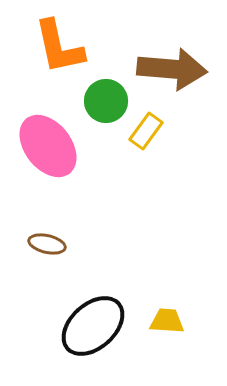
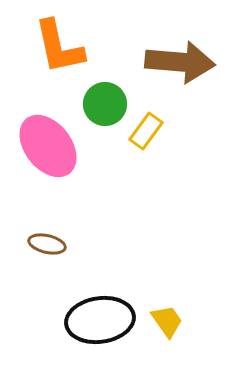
brown arrow: moved 8 px right, 7 px up
green circle: moved 1 px left, 3 px down
yellow trapezoid: rotated 51 degrees clockwise
black ellipse: moved 7 px right, 6 px up; rotated 34 degrees clockwise
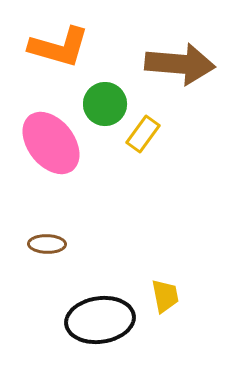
orange L-shape: rotated 62 degrees counterclockwise
brown arrow: moved 2 px down
yellow rectangle: moved 3 px left, 3 px down
pink ellipse: moved 3 px right, 3 px up
brown ellipse: rotated 12 degrees counterclockwise
yellow trapezoid: moved 2 px left, 25 px up; rotated 24 degrees clockwise
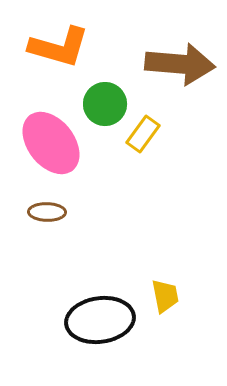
brown ellipse: moved 32 px up
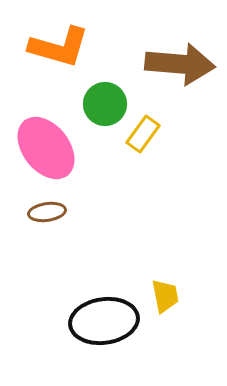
pink ellipse: moved 5 px left, 5 px down
brown ellipse: rotated 9 degrees counterclockwise
black ellipse: moved 4 px right, 1 px down
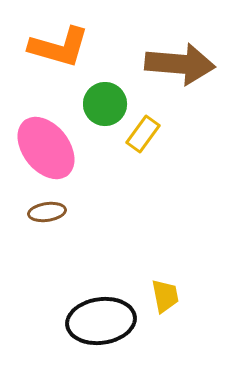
black ellipse: moved 3 px left
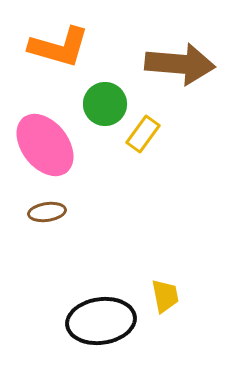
pink ellipse: moved 1 px left, 3 px up
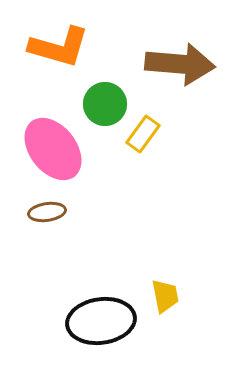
pink ellipse: moved 8 px right, 4 px down
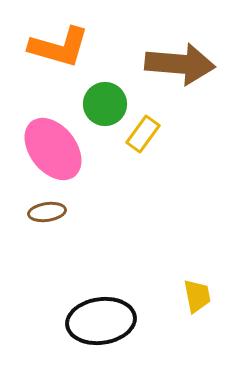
yellow trapezoid: moved 32 px right
